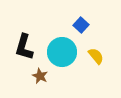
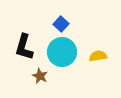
blue square: moved 20 px left, 1 px up
yellow semicircle: moved 2 px right; rotated 60 degrees counterclockwise
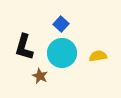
cyan circle: moved 1 px down
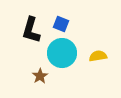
blue square: rotated 21 degrees counterclockwise
black L-shape: moved 7 px right, 17 px up
brown star: rotated 14 degrees clockwise
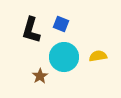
cyan circle: moved 2 px right, 4 px down
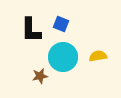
black L-shape: rotated 16 degrees counterclockwise
cyan circle: moved 1 px left
brown star: rotated 21 degrees clockwise
